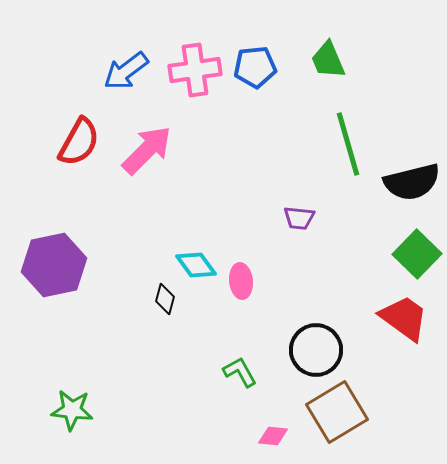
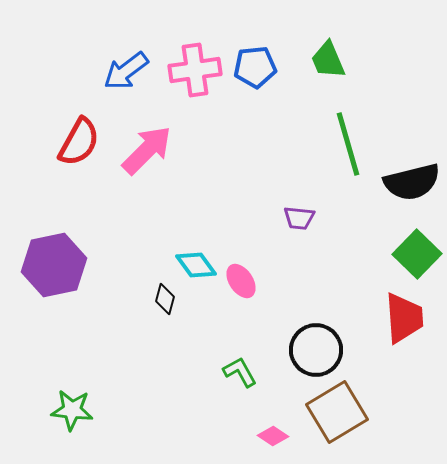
pink ellipse: rotated 28 degrees counterclockwise
red trapezoid: rotated 50 degrees clockwise
pink diamond: rotated 28 degrees clockwise
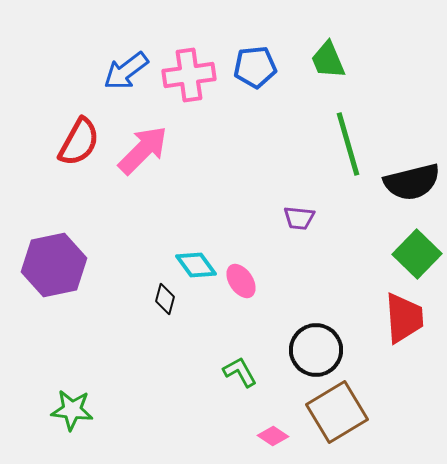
pink cross: moved 6 px left, 5 px down
pink arrow: moved 4 px left
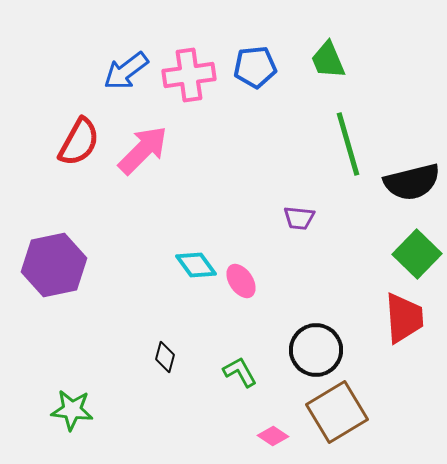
black diamond: moved 58 px down
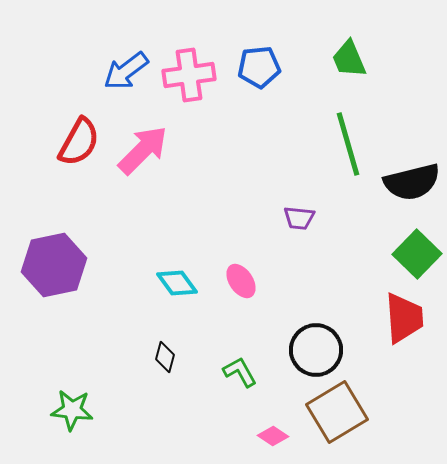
green trapezoid: moved 21 px right, 1 px up
blue pentagon: moved 4 px right
cyan diamond: moved 19 px left, 18 px down
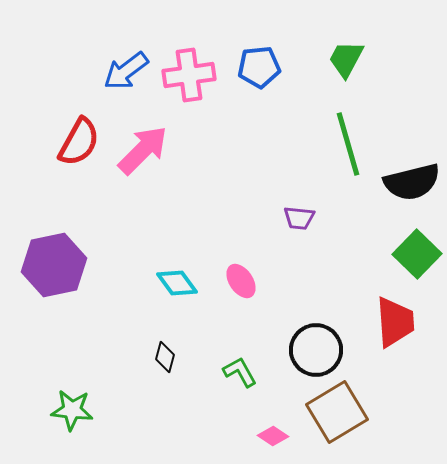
green trapezoid: moved 3 px left; rotated 51 degrees clockwise
red trapezoid: moved 9 px left, 4 px down
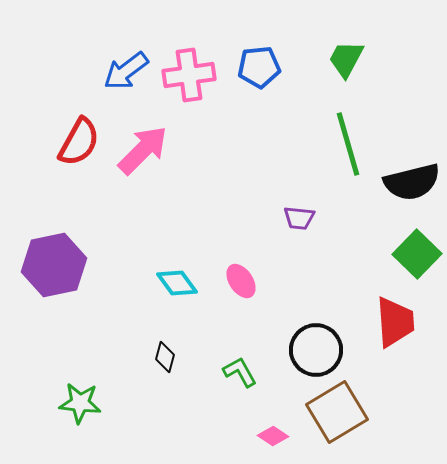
green star: moved 8 px right, 7 px up
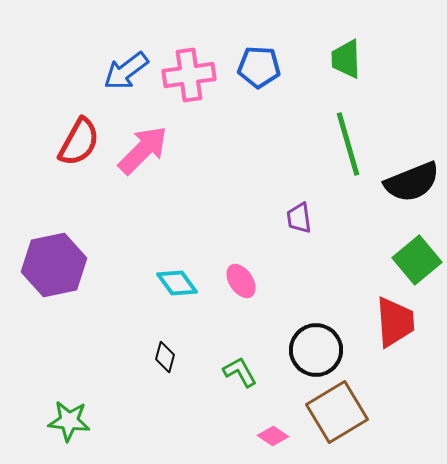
green trapezoid: rotated 30 degrees counterclockwise
blue pentagon: rotated 9 degrees clockwise
black semicircle: rotated 8 degrees counterclockwise
purple trapezoid: rotated 76 degrees clockwise
green square: moved 6 px down; rotated 6 degrees clockwise
green star: moved 11 px left, 18 px down
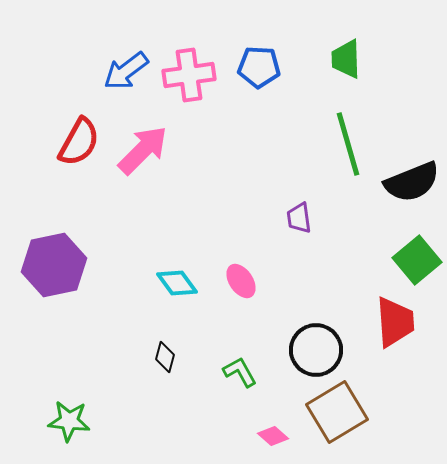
pink diamond: rotated 8 degrees clockwise
